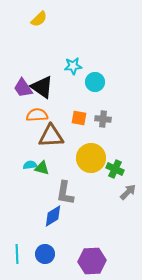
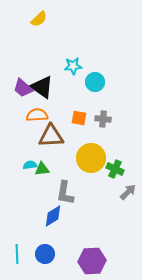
purple trapezoid: rotated 15 degrees counterclockwise
green triangle: moved 1 px down; rotated 21 degrees counterclockwise
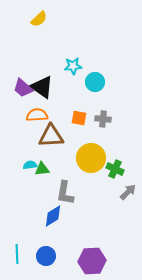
blue circle: moved 1 px right, 2 px down
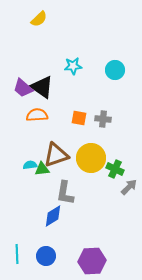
cyan circle: moved 20 px right, 12 px up
brown triangle: moved 5 px right, 19 px down; rotated 16 degrees counterclockwise
gray arrow: moved 1 px right, 5 px up
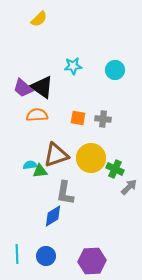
orange square: moved 1 px left
green triangle: moved 2 px left, 2 px down
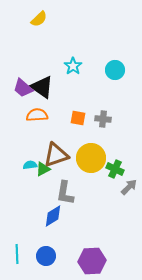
cyan star: rotated 30 degrees counterclockwise
green triangle: moved 3 px right, 2 px up; rotated 21 degrees counterclockwise
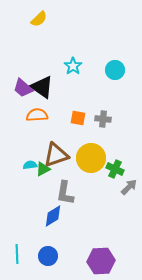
blue circle: moved 2 px right
purple hexagon: moved 9 px right
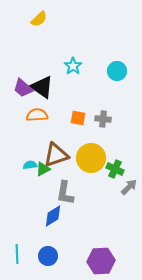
cyan circle: moved 2 px right, 1 px down
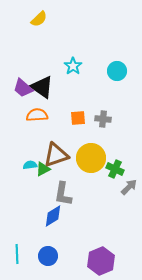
orange square: rotated 14 degrees counterclockwise
gray L-shape: moved 2 px left, 1 px down
purple hexagon: rotated 20 degrees counterclockwise
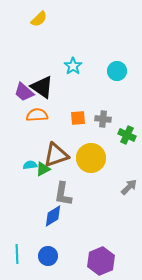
purple trapezoid: moved 1 px right, 4 px down
green cross: moved 12 px right, 34 px up
